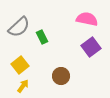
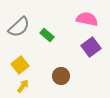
green rectangle: moved 5 px right, 2 px up; rotated 24 degrees counterclockwise
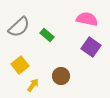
purple square: rotated 18 degrees counterclockwise
yellow arrow: moved 10 px right, 1 px up
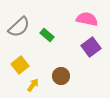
purple square: rotated 18 degrees clockwise
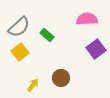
pink semicircle: rotated 15 degrees counterclockwise
purple square: moved 5 px right, 2 px down
yellow square: moved 13 px up
brown circle: moved 2 px down
